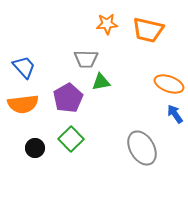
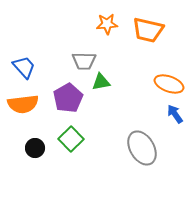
gray trapezoid: moved 2 px left, 2 px down
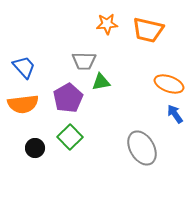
green square: moved 1 px left, 2 px up
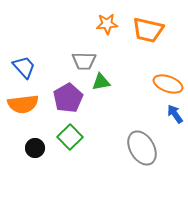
orange ellipse: moved 1 px left
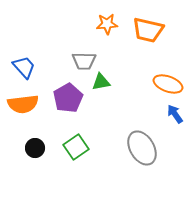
green square: moved 6 px right, 10 px down; rotated 10 degrees clockwise
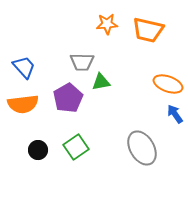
gray trapezoid: moved 2 px left, 1 px down
black circle: moved 3 px right, 2 px down
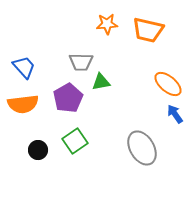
gray trapezoid: moved 1 px left
orange ellipse: rotated 20 degrees clockwise
green square: moved 1 px left, 6 px up
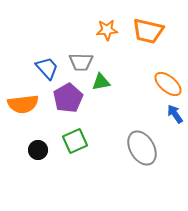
orange star: moved 6 px down
orange trapezoid: moved 1 px down
blue trapezoid: moved 23 px right, 1 px down
green square: rotated 10 degrees clockwise
